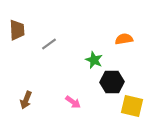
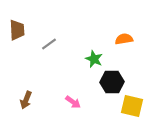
green star: moved 1 px up
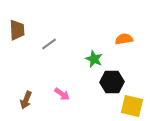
pink arrow: moved 11 px left, 8 px up
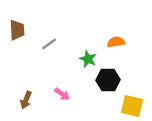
orange semicircle: moved 8 px left, 3 px down
green star: moved 6 px left
black hexagon: moved 4 px left, 2 px up
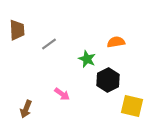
green star: moved 1 px left
black hexagon: rotated 25 degrees counterclockwise
brown arrow: moved 9 px down
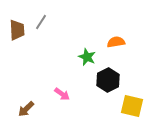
gray line: moved 8 px left, 22 px up; rotated 21 degrees counterclockwise
green star: moved 2 px up
brown arrow: rotated 24 degrees clockwise
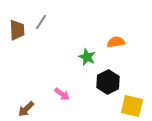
black hexagon: moved 2 px down
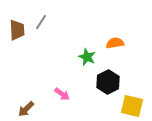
orange semicircle: moved 1 px left, 1 px down
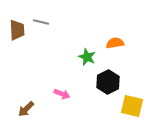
gray line: rotated 70 degrees clockwise
pink arrow: rotated 14 degrees counterclockwise
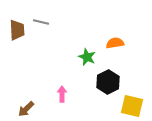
pink arrow: rotated 112 degrees counterclockwise
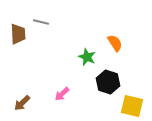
brown trapezoid: moved 1 px right, 4 px down
orange semicircle: rotated 66 degrees clockwise
black hexagon: rotated 15 degrees counterclockwise
pink arrow: rotated 133 degrees counterclockwise
brown arrow: moved 4 px left, 6 px up
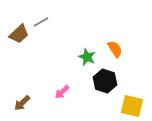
gray line: rotated 42 degrees counterclockwise
brown trapezoid: moved 1 px right; rotated 50 degrees clockwise
orange semicircle: moved 6 px down
black hexagon: moved 3 px left, 1 px up
pink arrow: moved 2 px up
